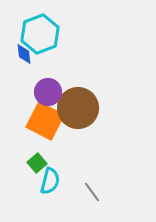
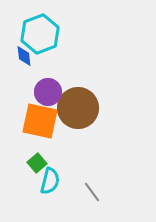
blue diamond: moved 2 px down
orange square: moved 5 px left; rotated 15 degrees counterclockwise
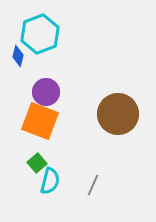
blue diamond: moved 6 px left; rotated 20 degrees clockwise
purple circle: moved 2 px left
brown circle: moved 40 px right, 6 px down
orange square: rotated 9 degrees clockwise
gray line: moved 1 px right, 7 px up; rotated 60 degrees clockwise
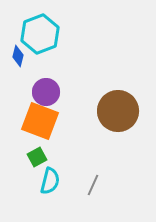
brown circle: moved 3 px up
green square: moved 6 px up; rotated 12 degrees clockwise
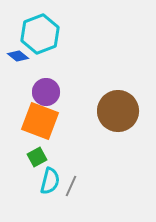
blue diamond: rotated 65 degrees counterclockwise
gray line: moved 22 px left, 1 px down
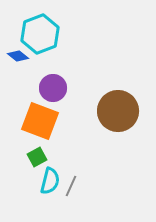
purple circle: moved 7 px right, 4 px up
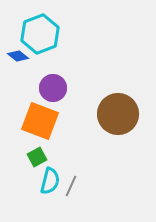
brown circle: moved 3 px down
